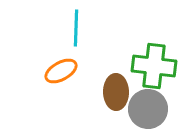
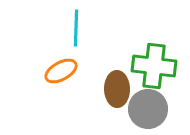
brown ellipse: moved 1 px right, 3 px up
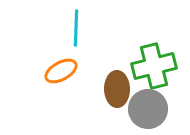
green cross: rotated 21 degrees counterclockwise
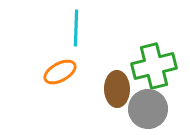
orange ellipse: moved 1 px left, 1 px down
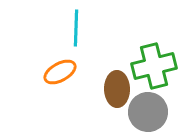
gray circle: moved 3 px down
